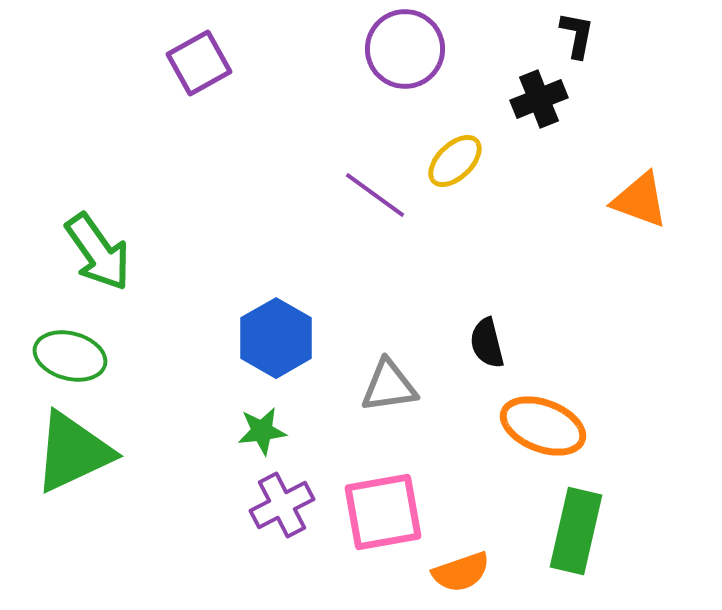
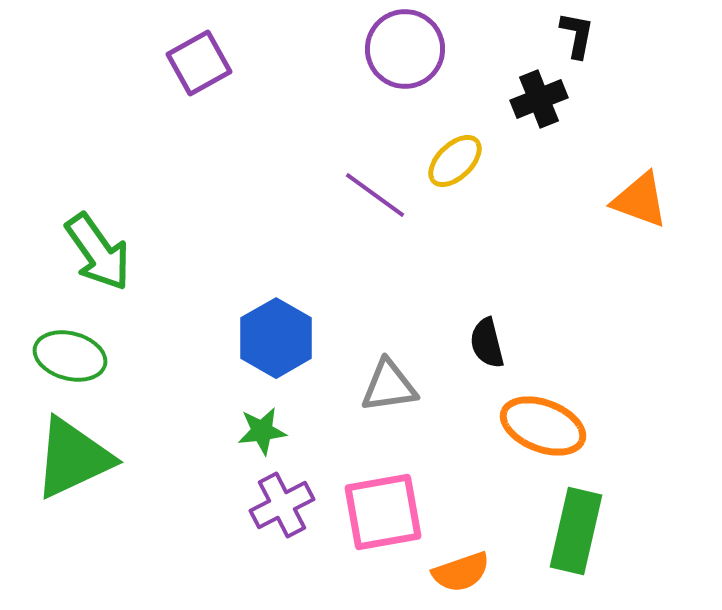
green triangle: moved 6 px down
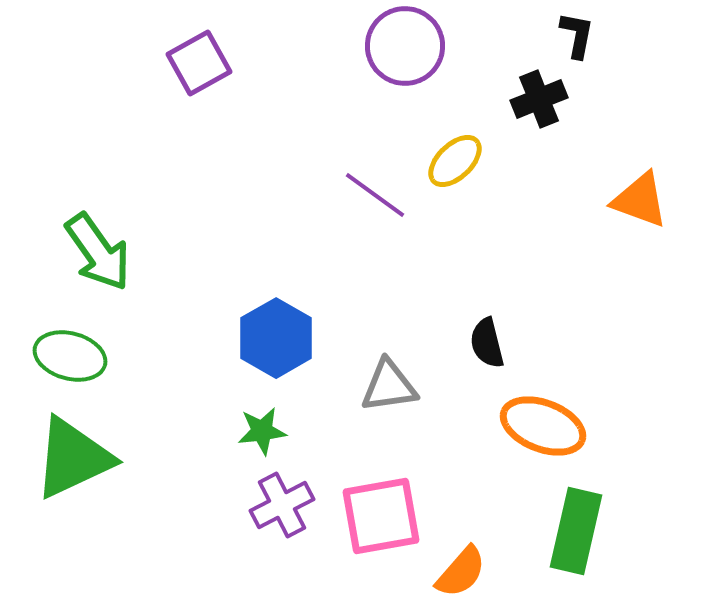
purple circle: moved 3 px up
pink square: moved 2 px left, 4 px down
orange semicircle: rotated 30 degrees counterclockwise
